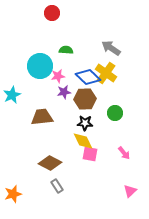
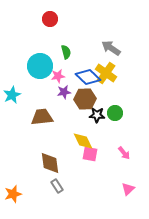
red circle: moved 2 px left, 6 px down
green semicircle: moved 2 px down; rotated 72 degrees clockwise
black star: moved 12 px right, 8 px up
brown diamond: rotated 55 degrees clockwise
pink triangle: moved 2 px left, 2 px up
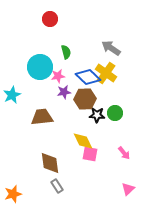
cyan circle: moved 1 px down
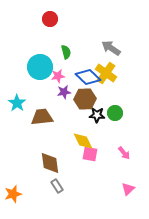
cyan star: moved 5 px right, 8 px down; rotated 12 degrees counterclockwise
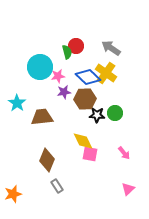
red circle: moved 26 px right, 27 px down
green semicircle: moved 1 px right
brown diamond: moved 3 px left, 3 px up; rotated 30 degrees clockwise
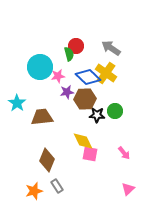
green semicircle: moved 2 px right, 2 px down
purple star: moved 3 px right
green circle: moved 2 px up
orange star: moved 21 px right, 3 px up
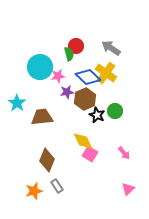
brown hexagon: rotated 20 degrees counterclockwise
black star: rotated 21 degrees clockwise
pink square: rotated 21 degrees clockwise
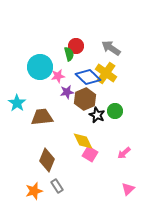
pink arrow: rotated 88 degrees clockwise
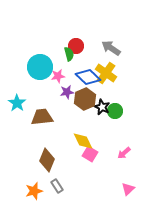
black star: moved 5 px right, 8 px up
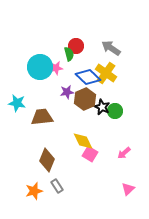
pink star: moved 2 px left, 8 px up
cyan star: rotated 24 degrees counterclockwise
